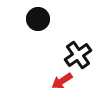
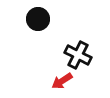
black cross: rotated 28 degrees counterclockwise
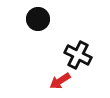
red arrow: moved 2 px left
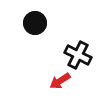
black circle: moved 3 px left, 4 px down
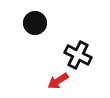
red arrow: moved 2 px left
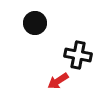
black cross: rotated 16 degrees counterclockwise
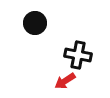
red arrow: moved 7 px right
